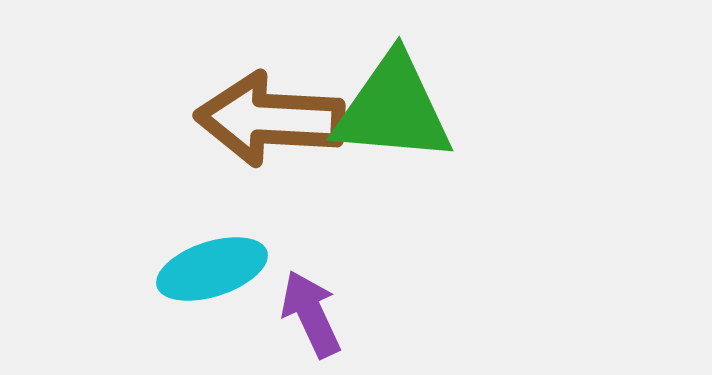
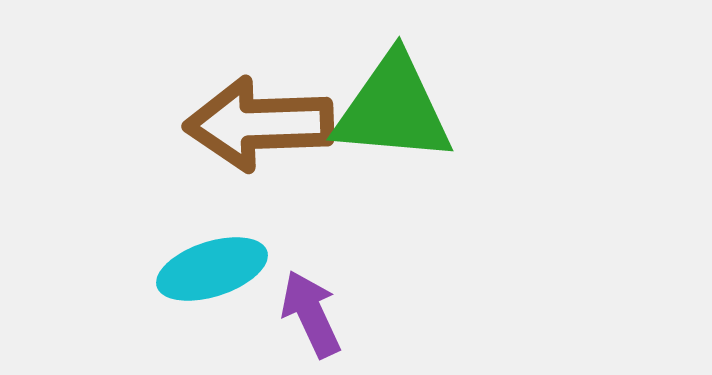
brown arrow: moved 11 px left, 5 px down; rotated 5 degrees counterclockwise
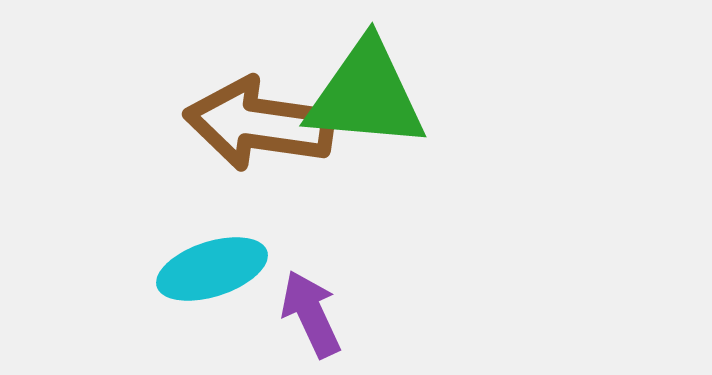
green triangle: moved 27 px left, 14 px up
brown arrow: rotated 10 degrees clockwise
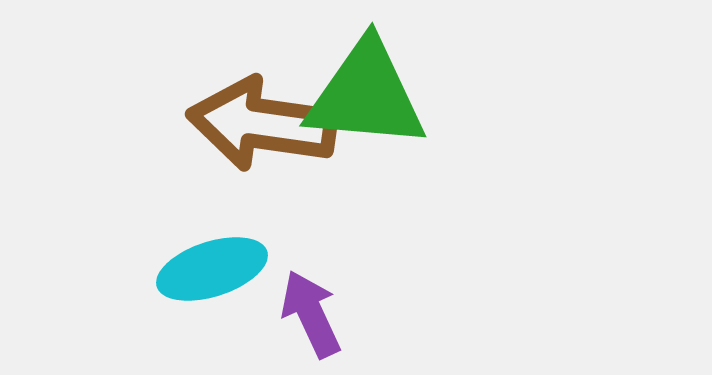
brown arrow: moved 3 px right
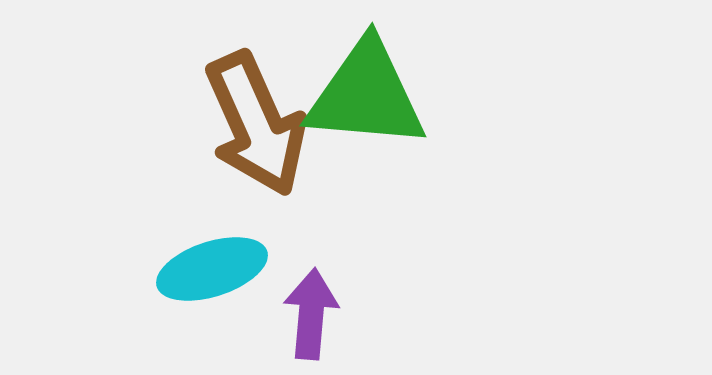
brown arrow: moved 6 px left; rotated 122 degrees counterclockwise
purple arrow: rotated 30 degrees clockwise
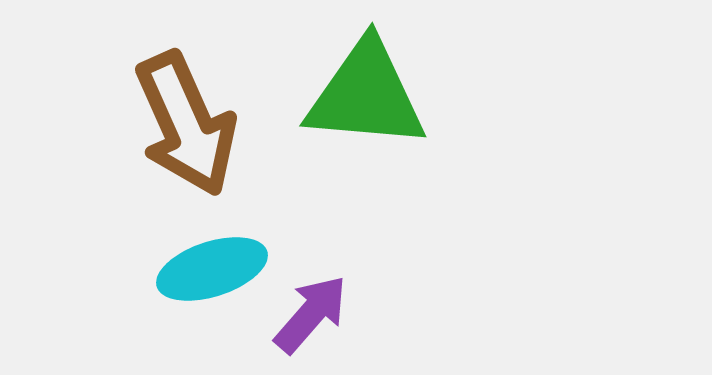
brown arrow: moved 70 px left
purple arrow: rotated 36 degrees clockwise
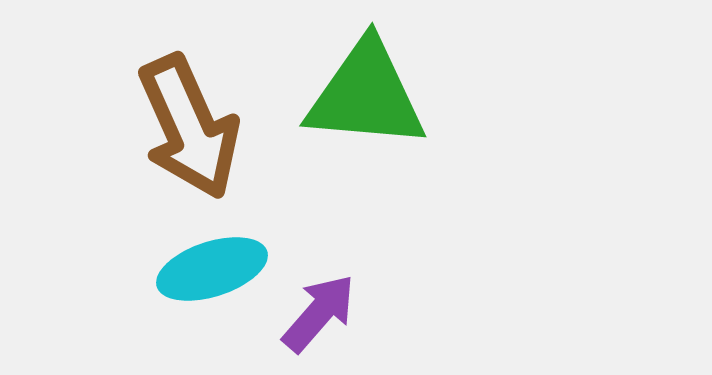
brown arrow: moved 3 px right, 3 px down
purple arrow: moved 8 px right, 1 px up
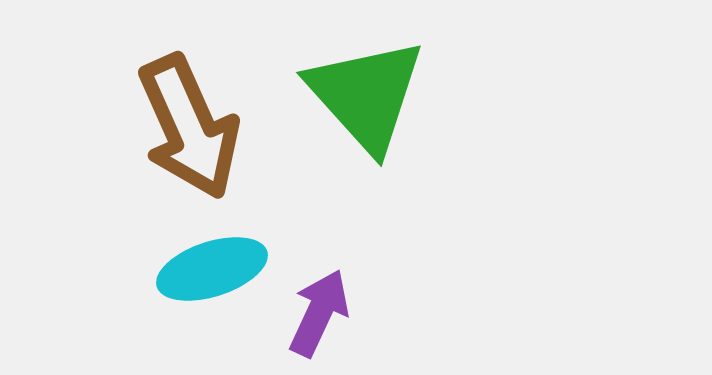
green triangle: rotated 43 degrees clockwise
purple arrow: rotated 16 degrees counterclockwise
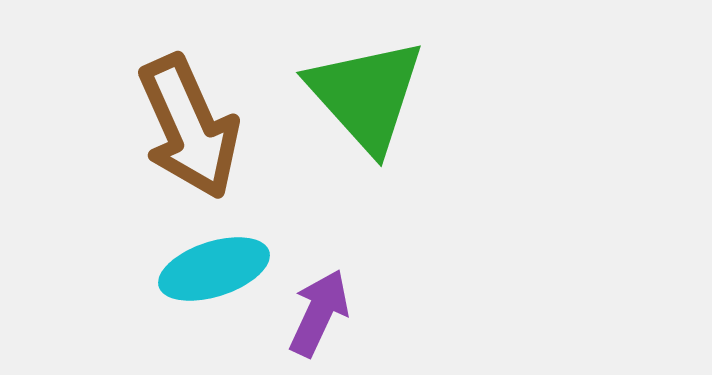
cyan ellipse: moved 2 px right
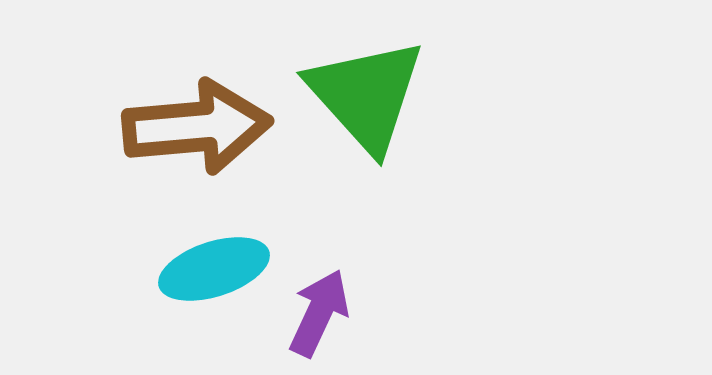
brown arrow: moved 8 px right; rotated 71 degrees counterclockwise
